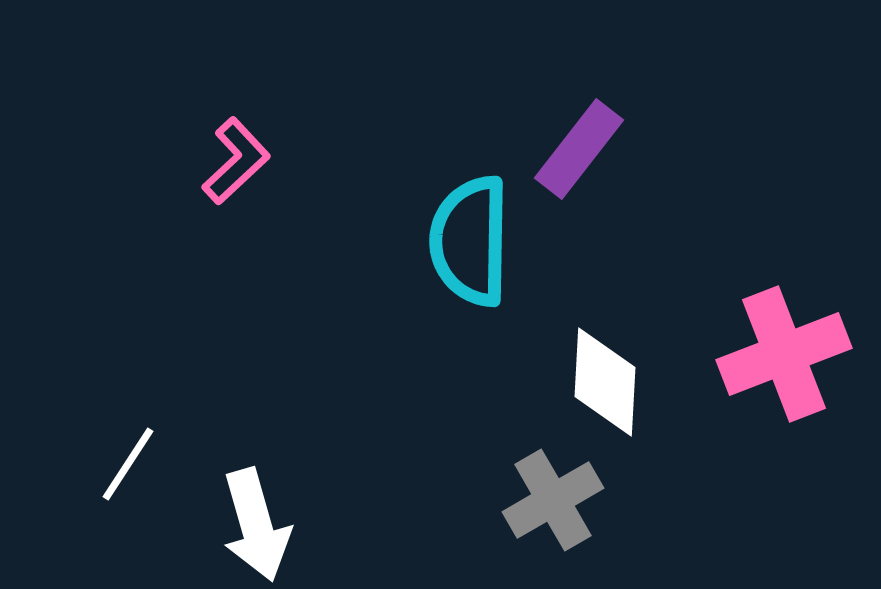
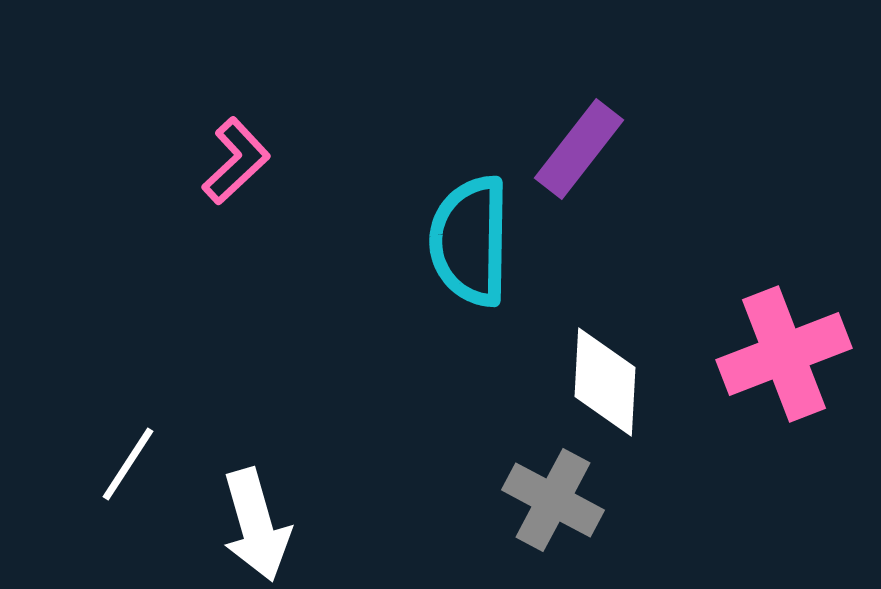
gray cross: rotated 32 degrees counterclockwise
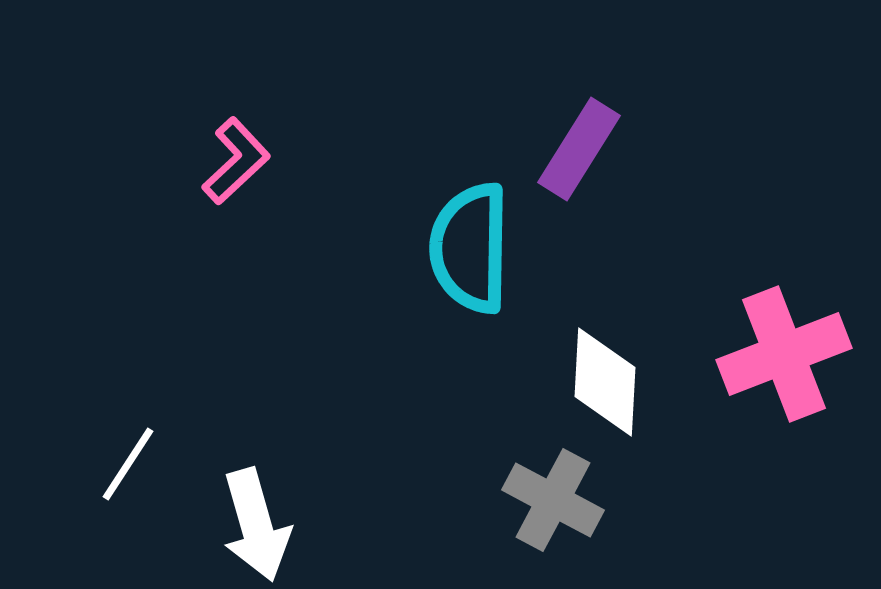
purple rectangle: rotated 6 degrees counterclockwise
cyan semicircle: moved 7 px down
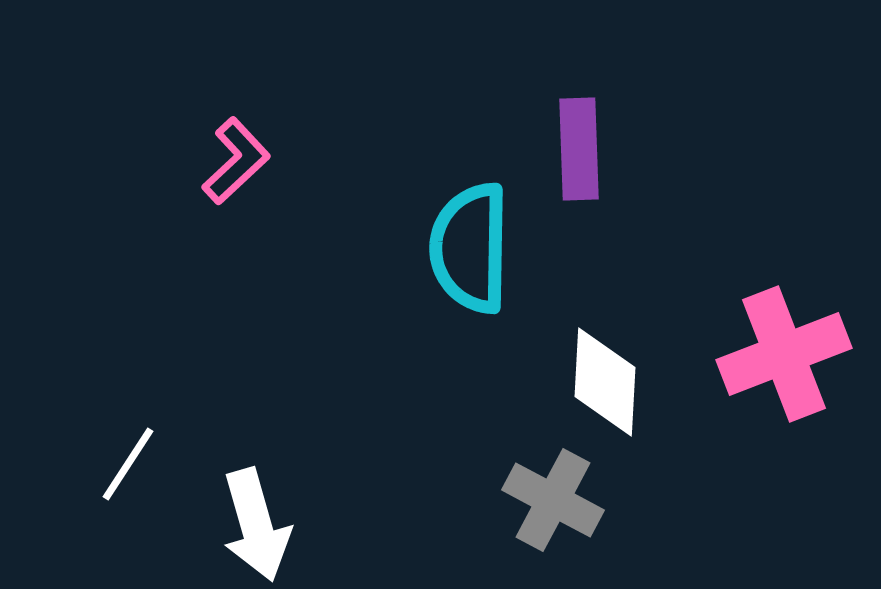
purple rectangle: rotated 34 degrees counterclockwise
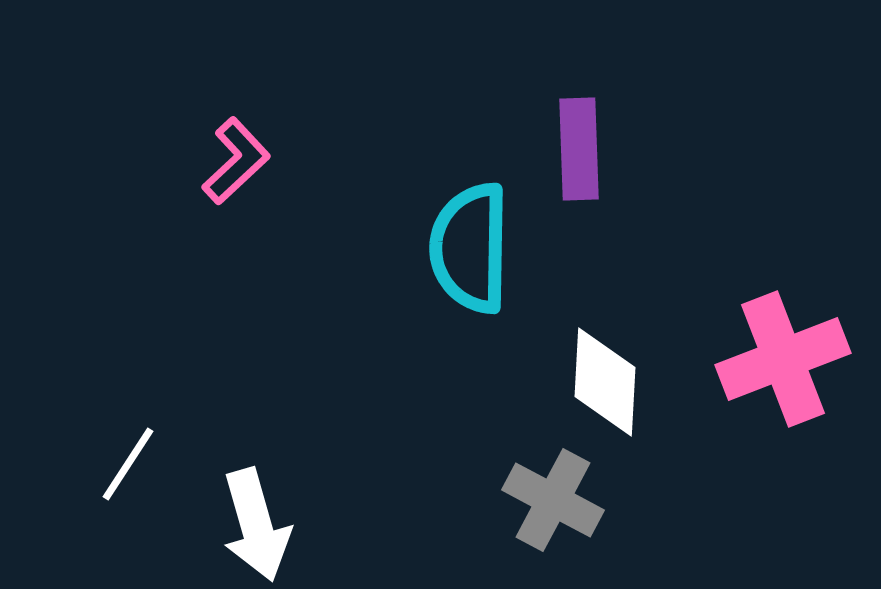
pink cross: moved 1 px left, 5 px down
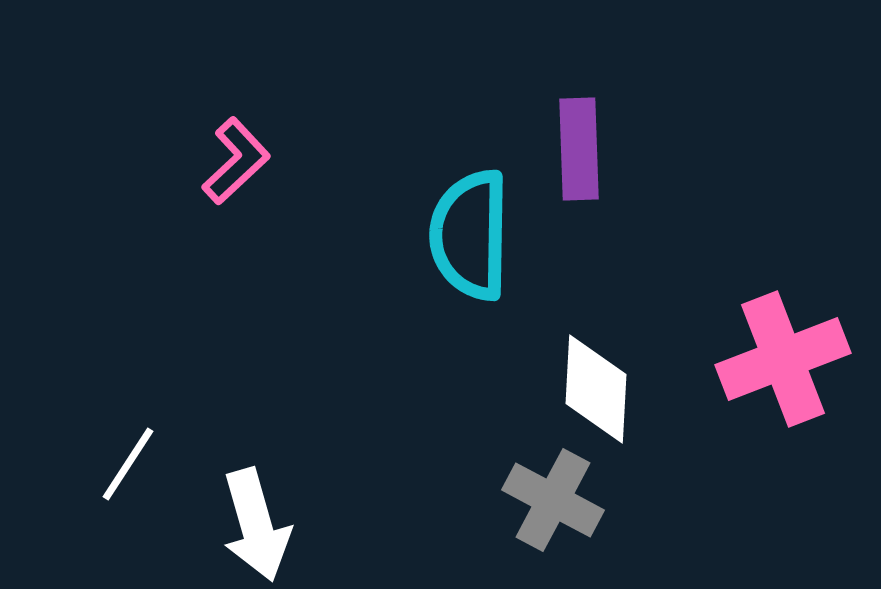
cyan semicircle: moved 13 px up
white diamond: moved 9 px left, 7 px down
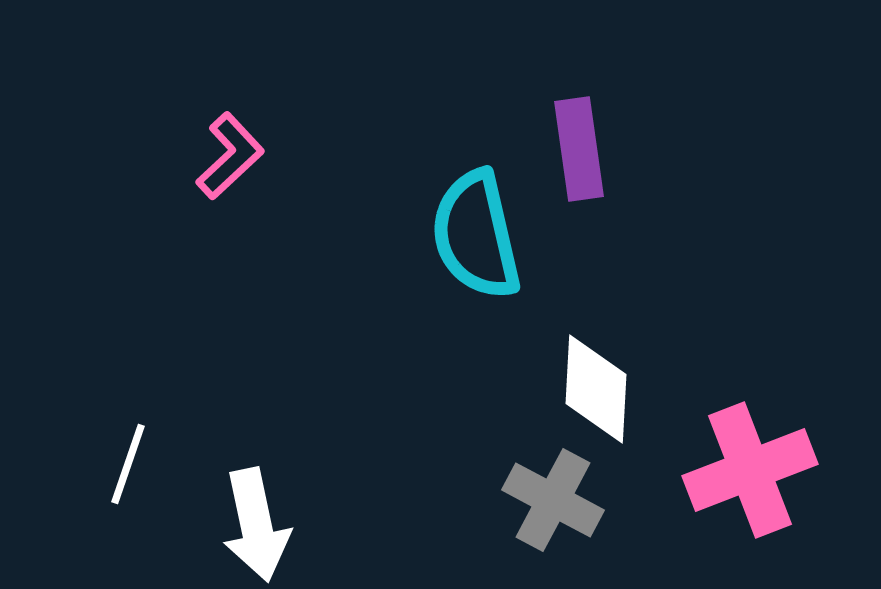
purple rectangle: rotated 6 degrees counterclockwise
pink L-shape: moved 6 px left, 5 px up
cyan semicircle: moved 6 px right; rotated 14 degrees counterclockwise
pink cross: moved 33 px left, 111 px down
white line: rotated 14 degrees counterclockwise
white arrow: rotated 4 degrees clockwise
